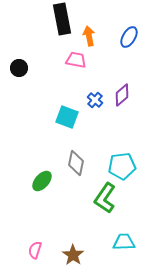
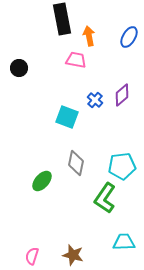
pink semicircle: moved 3 px left, 6 px down
brown star: rotated 20 degrees counterclockwise
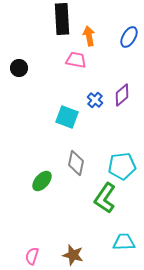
black rectangle: rotated 8 degrees clockwise
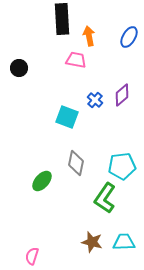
brown star: moved 19 px right, 13 px up
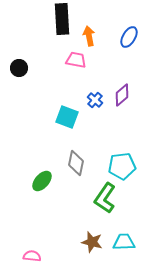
pink semicircle: rotated 78 degrees clockwise
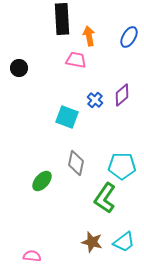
cyan pentagon: rotated 8 degrees clockwise
cyan trapezoid: rotated 145 degrees clockwise
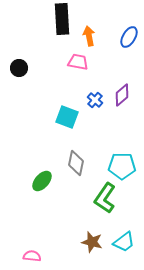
pink trapezoid: moved 2 px right, 2 px down
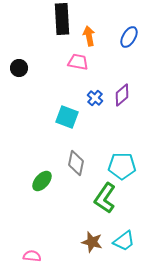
blue cross: moved 2 px up
cyan trapezoid: moved 1 px up
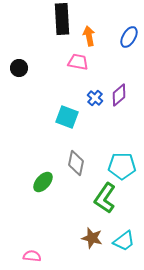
purple diamond: moved 3 px left
green ellipse: moved 1 px right, 1 px down
brown star: moved 4 px up
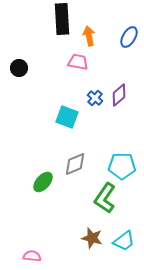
gray diamond: moved 1 px left, 1 px down; rotated 55 degrees clockwise
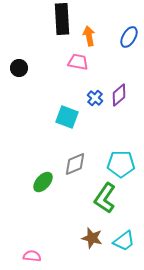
cyan pentagon: moved 1 px left, 2 px up
